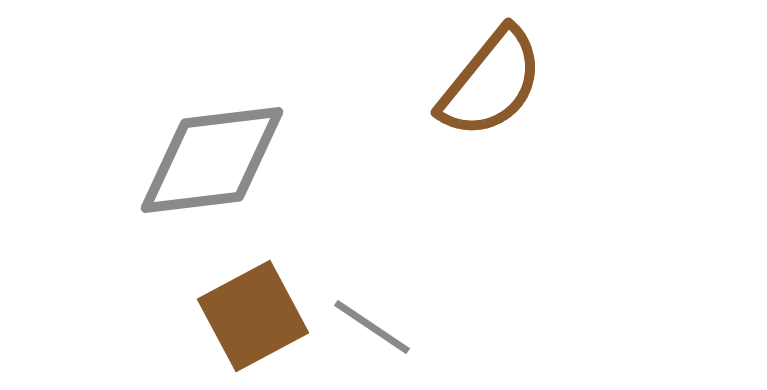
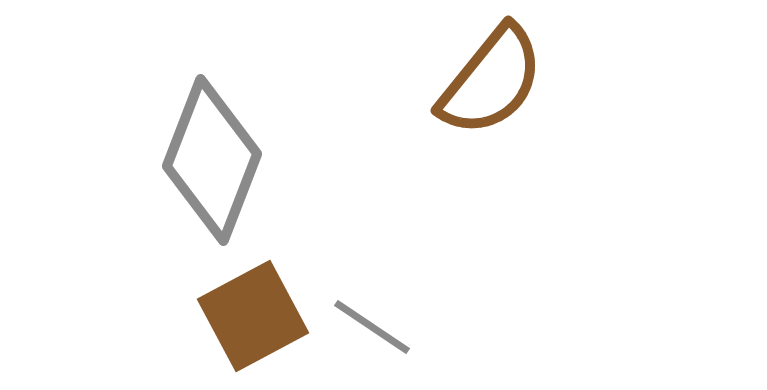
brown semicircle: moved 2 px up
gray diamond: rotated 62 degrees counterclockwise
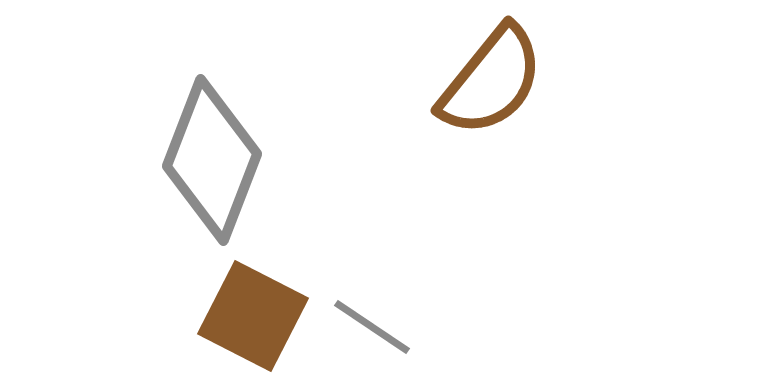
brown square: rotated 35 degrees counterclockwise
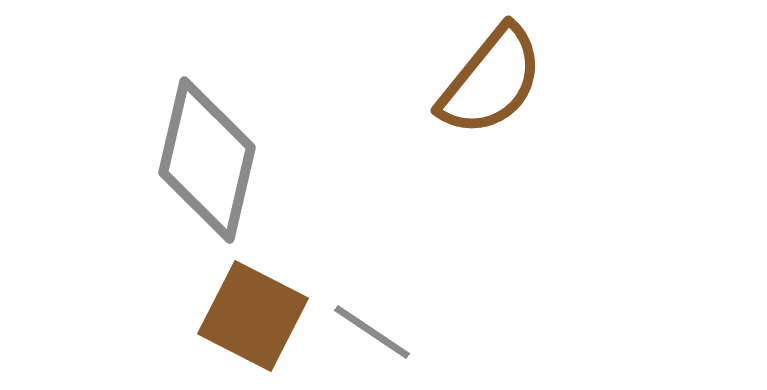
gray diamond: moved 5 px left; rotated 8 degrees counterclockwise
gray line: moved 5 px down
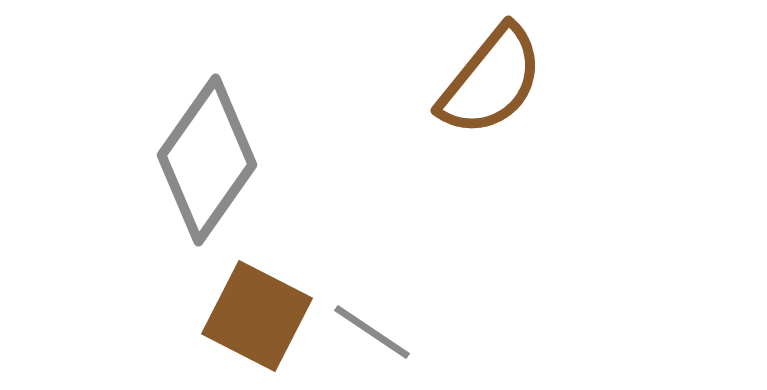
gray diamond: rotated 22 degrees clockwise
brown square: moved 4 px right
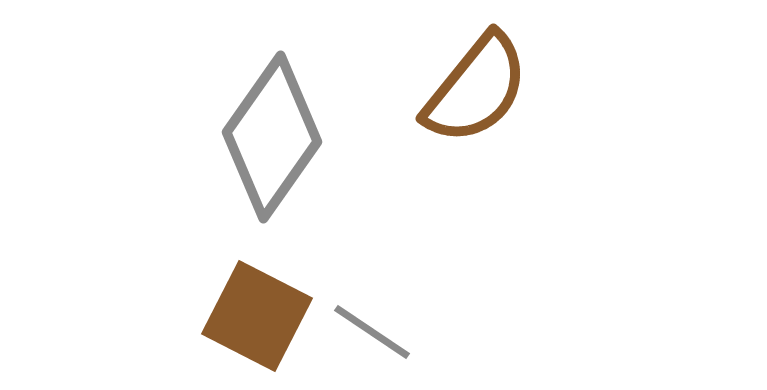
brown semicircle: moved 15 px left, 8 px down
gray diamond: moved 65 px right, 23 px up
